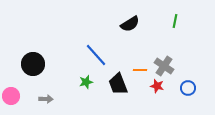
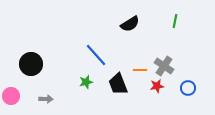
black circle: moved 2 px left
red star: rotated 24 degrees counterclockwise
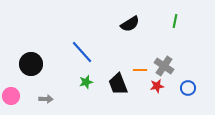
blue line: moved 14 px left, 3 px up
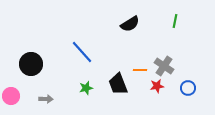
green star: moved 6 px down
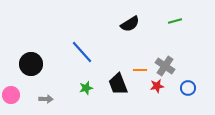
green line: rotated 64 degrees clockwise
gray cross: moved 1 px right
pink circle: moved 1 px up
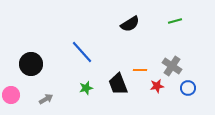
gray cross: moved 7 px right
gray arrow: rotated 32 degrees counterclockwise
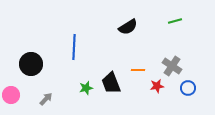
black semicircle: moved 2 px left, 3 px down
blue line: moved 8 px left, 5 px up; rotated 45 degrees clockwise
orange line: moved 2 px left
black trapezoid: moved 7 px left, 1 px up
gray arrow: rotated 16 degrees counterclockwise
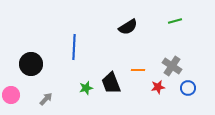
red star: moved 1 px right, 1 px down
